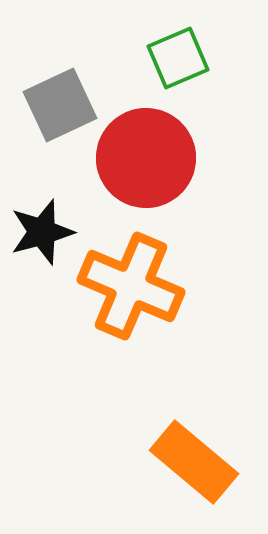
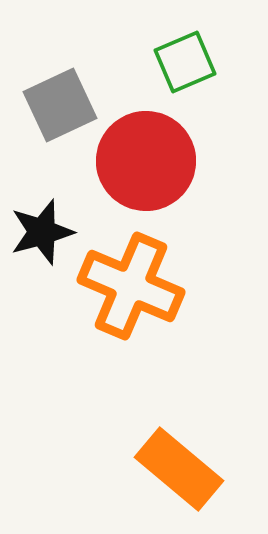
green square: moved 7 px right, 4 px down
red circle: moved 3 px down
orange rectangle: moved 15 px left, 7 px down
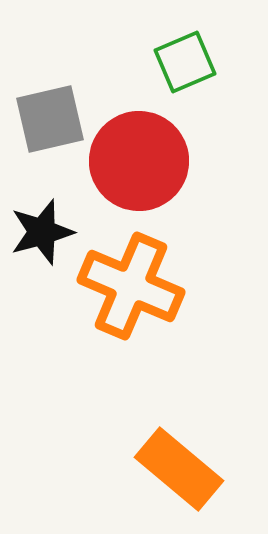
gray square: moved 10 px left, 14 px down; rotated 12 degrees clockwise
red circle: moved 7 px left
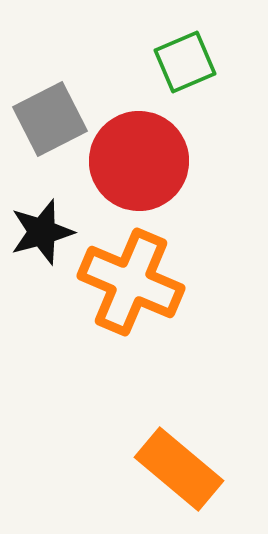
gray square: rotated 14 degrees counterclockwise
orange cross: moved 4 px up
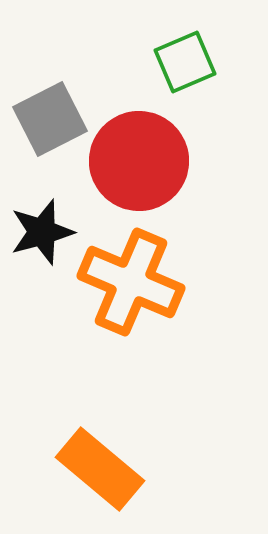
orange rectangle: moved 79 px left
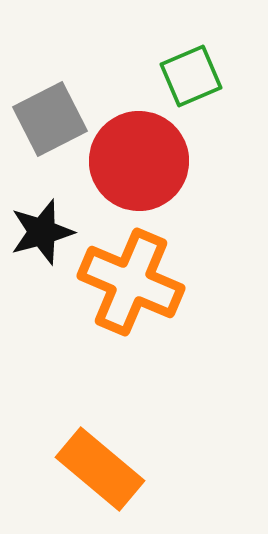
green square: moved 6 px right, 14 px down
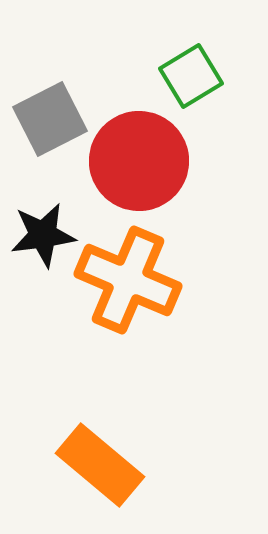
green square: rotated 8 degrees counterclockwise
black star: moved 1 px right, 3 px down; rotated 8 degrees clockwise
orange cross: moved 3 px left, 2 px up
orange rectangle: moved 4 px up
